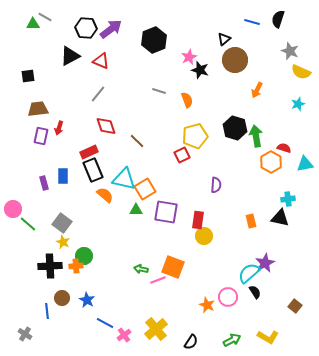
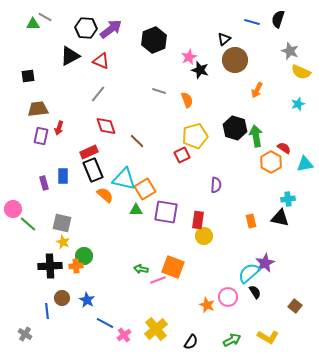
red semicircle at (284, 148): rotated 16 degrees clockwise
gray square at (62, 223): rotated 24 degrees counterclockwise
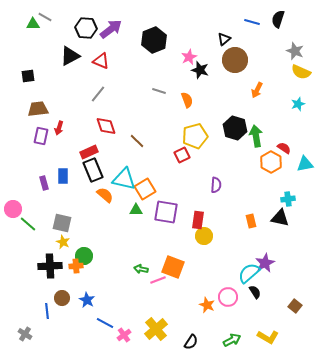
gray star at (290, 51): moved 5 px right
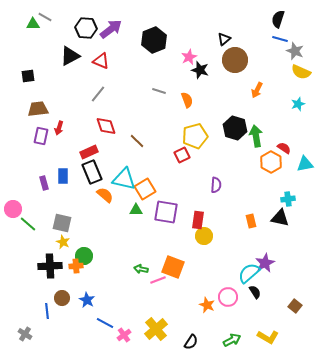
blue line at (252, 22): moved 28 px right, 17 px down
black rectangle at (93, 170): moved 1 px left, 2 px down
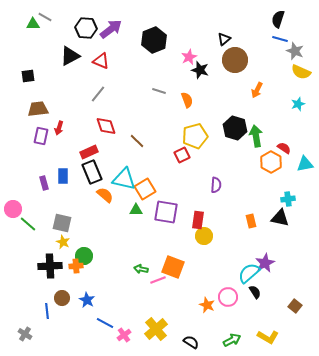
black semicircle at (191, 342): rotated 91 degrees counterclockwise
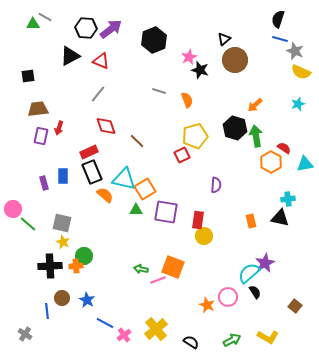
orange arrow at (257, 90): moved 2 px left, 15 px down; rotated 21 degrees clockwise
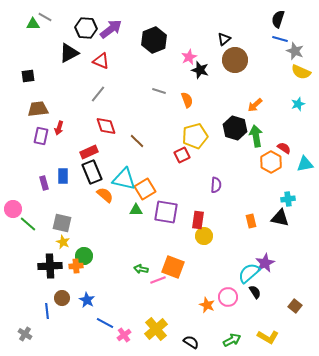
black triangle at (70, 56): moved 1 px left, 3 px up
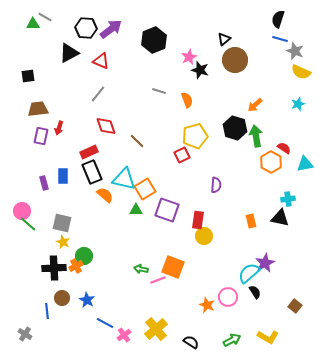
pink circle at (13, 209): moved 9 px right, 2 px down
purple square at (166, 212): moved 1 px right, 2 px up; rotated 10 degrees clockwise
black cross at (50, 266): moved 4 px right, 2 px down
orange cross at (76, 266): rotated 24 degrees counterclockwise
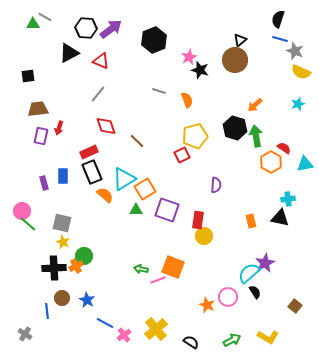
black triangle at (224, 39): moved 16 px right, 1 px down
cyan triangle at (124, 179): rotated 45 degrees counterclockwise
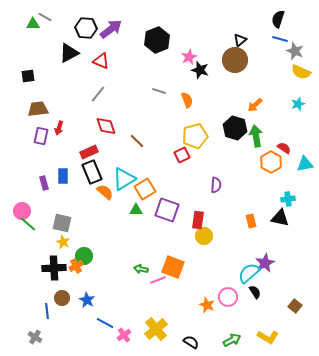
black hexagon at (154, 40): moved 3 px right
orange semicircle at (105, 195): moved 3 px up
gray cross at (25, 334): moved 10 px right, 3 px down
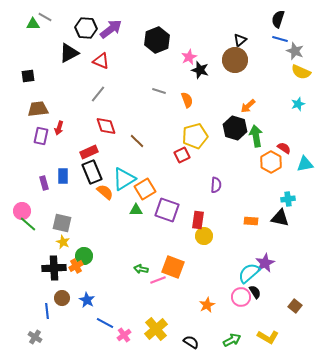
orange arrow at (255, 105): moved 7 px left, 1 px down
orange rectangle at (251, 221): rotated 72 degrees counterclockwise
pink circle at (228, 297): moved 13 px right
orange star at (207, 305): rotated 21 degrees clockwise
